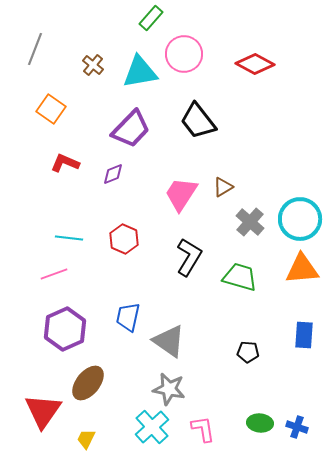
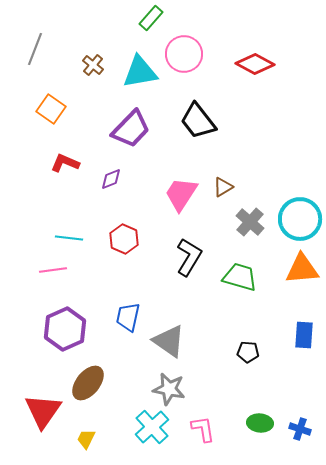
purple diamond: moved 2 px left, 5 px down
pink line: moved 1 px left, 4 px up; rotated 12 degrees clockwise
blue cross: moved 3 px right, 2 px down
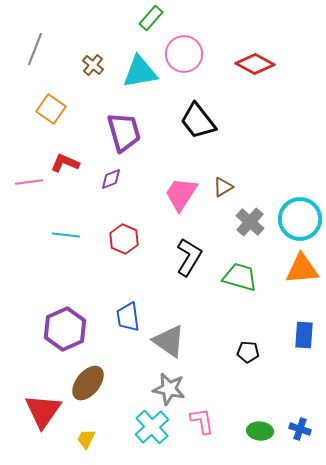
purple trapezoid: moved 7 px left, 3 px down; rotated 60 degrees counterclockwise
cyan line: moved 3 px left, 3 px up
pink line: moved 24 px left, 88 px up
blue trapezoid: rotated 20 degrees counterclockwise
green ellipse: moved 8 px down
pink L-shape: moved 1 px left, 8 px up
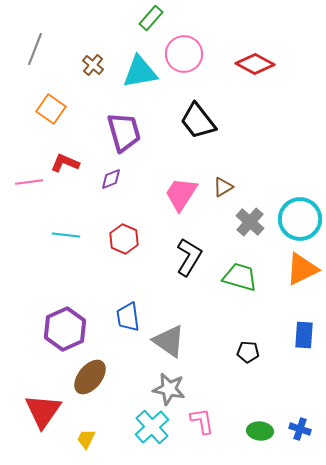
orange triangle: rotated 21 degrees counterclockwise
brown ellipse: moved 2 px right, 6 px up
